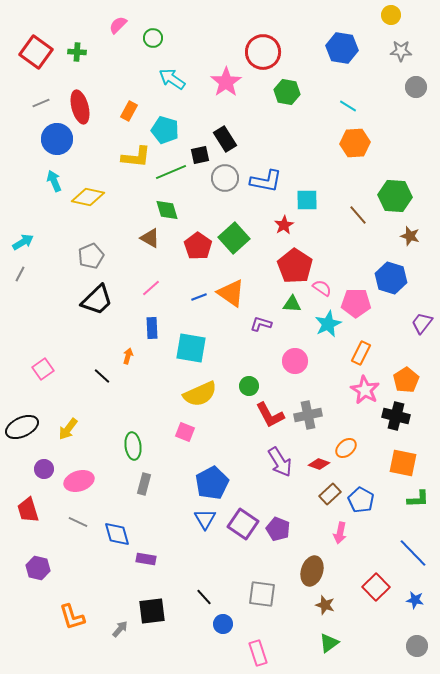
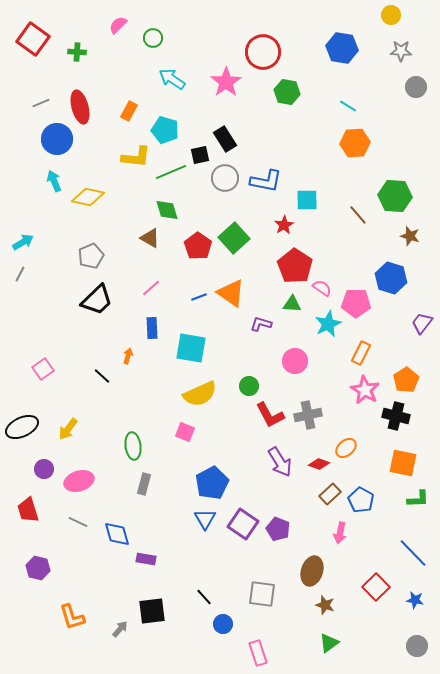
red square at (36, 52): moved 3 px left, 13 px up
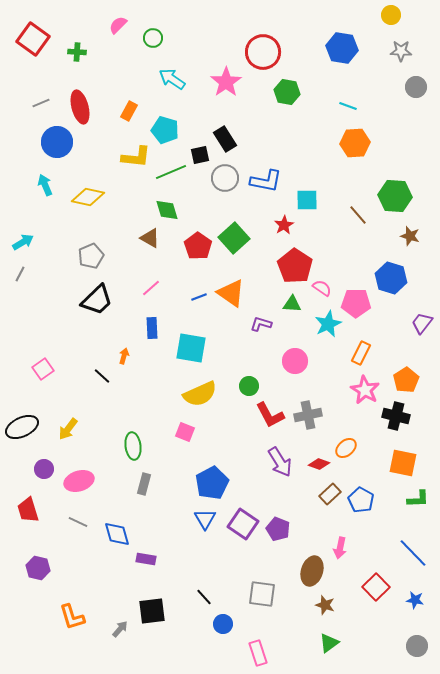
cyan line at (348, 106): rotated 12 degrees counterclockwise
blue circle at (57, 139): moved 3 px down
cyan arrow at (54, 181): moved 9 px left, 4 px down
orange arrow at (128, 356): moved 4 px left
pink arrow at (340, 533): moved 15 px down
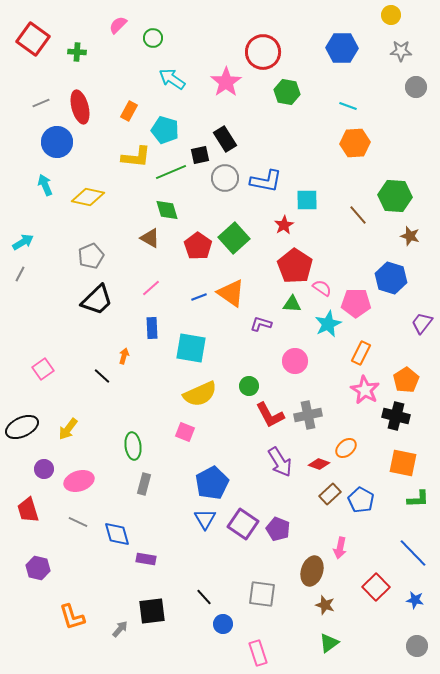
blue hexagon at (342, 48): rotated 8 degrees counterclockwise
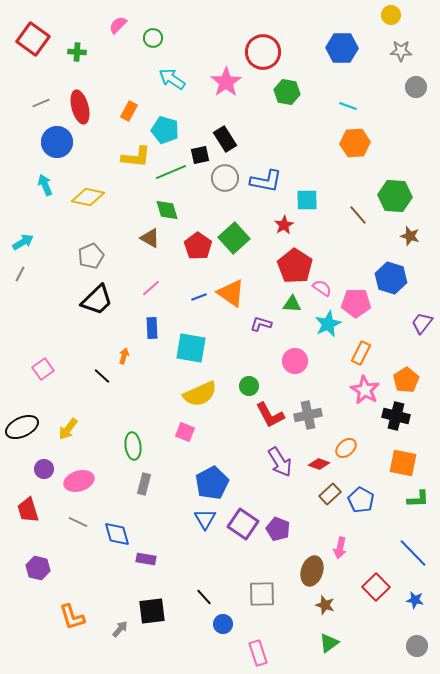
gray square at (262, 594): rotated 8 degrees counterclockwise
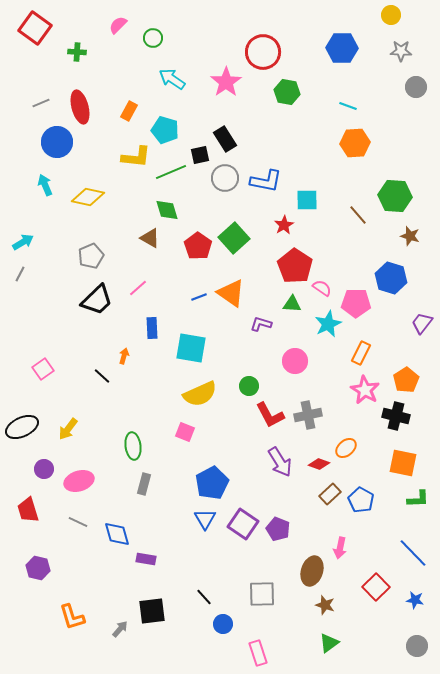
red square at (33, 39): moved 2 px right, 11 px up
pink line at (151, 288): moved 13 px left
